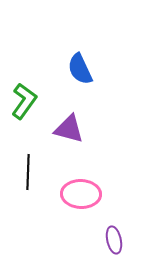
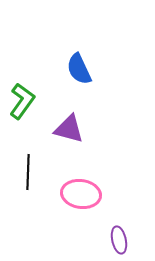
blue semicircle: moved 1 px left
green L-shape: moved 2 px left
pink ellipse: rotated 6 degrees clockwise
purple ellipse: moved 5 px right
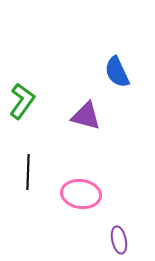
blue semicircle: moved 38 px right, 3 px down
purple triangle: moved 17 px right, 13 px up
